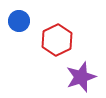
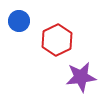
purple star: rotated 12 degrees clockwise
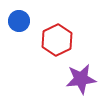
purple star: moved 2 px down
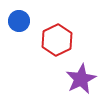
purple star: rotated 20 degrees counterclockwise
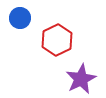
blue circle: moved 1 px right, 3 px up
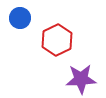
purple star: rotated 24 degrees clockwise
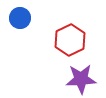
red hexagon: moved 13 px right
